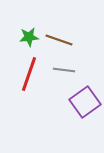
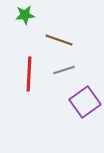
green star: moved 4 px left, 22 px up
gray line: rotated 25 degrees counterclockwise
red line: rotated 16 degrees counterclockwise
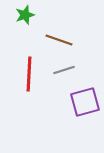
green star: rotated 12 degrees counterclockwise
purple square: rotated 20 degrees clockwise
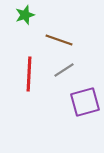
gray line: rotated 15 degrees counterclockwise
